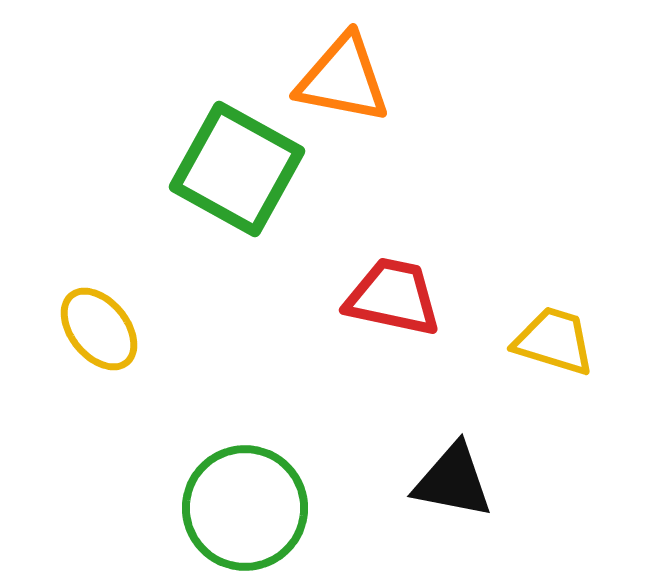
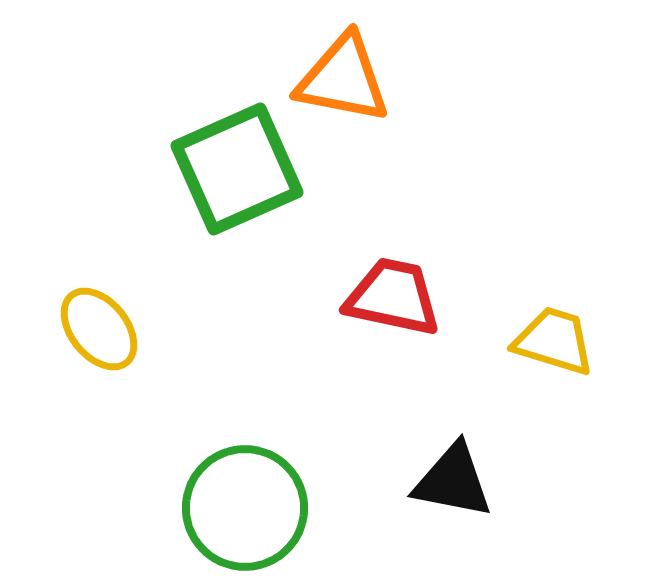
green square: rotated 37 degrees clockwise
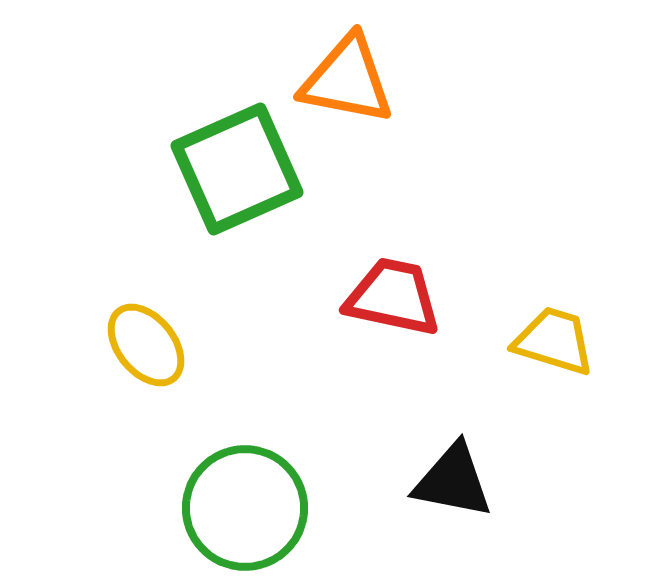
orange triangle: moved 4 px right, 1 px down
yellow ellipse: moved 47 px right, 16 px down
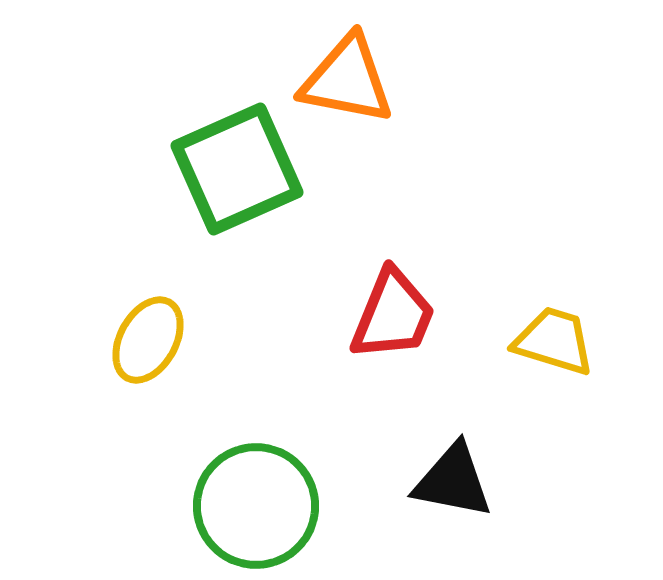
red trapezoid: moved 18 px down; rotated 100 degrees clockwise
yellow ellipse: moved 2 px right, 5 px up; rotated 68 degrees clockwise
green circle: moved 11 px right, 2 px up
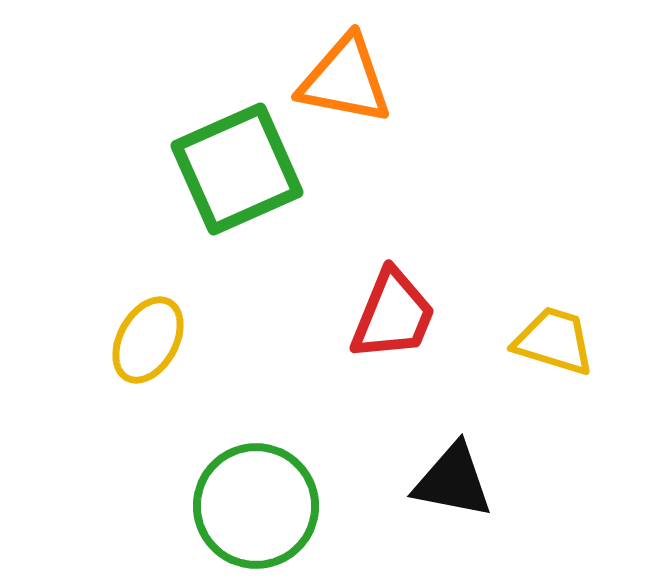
orange triangle: moved 2 px left
